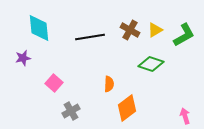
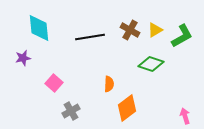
green L-shape: moved 2 px left, 1 px down
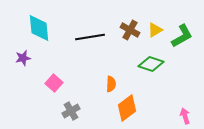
orange semicircle: moved 2 px right
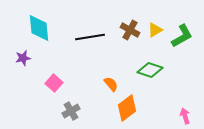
green diamond: moved 1 px left, 6 px down
orange semicircle: rotated 42 degrees counterclockwise
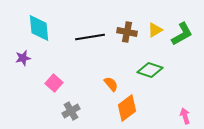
brown cross: moved 3 px left, 2 px down; rotated 18 degrees counterclockwise
green L-shape: moved 2 px up
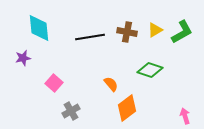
green L-shape: moved 2 px up
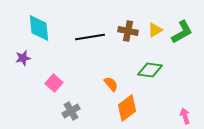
brown cross: moved 1 px right, 1 px up
green diamond: rotated 10 degrees counterclockwise
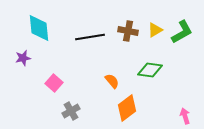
orange semicircle: moved 1 px right, 3 px up
